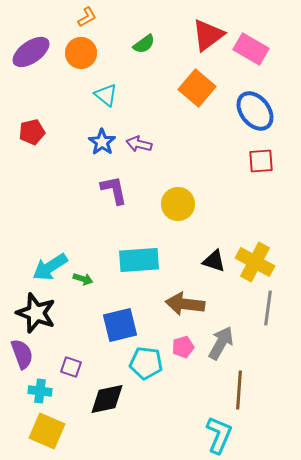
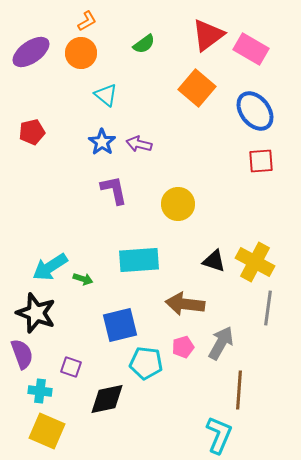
orange L-shape: moved 4 px down
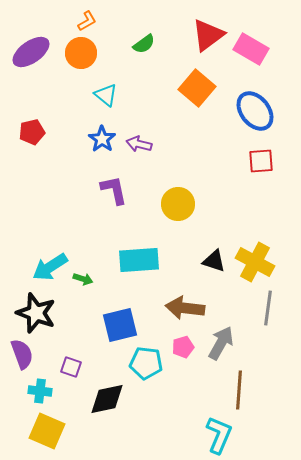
blue star: moved 3 px up
brown arrow: moved 4 px down
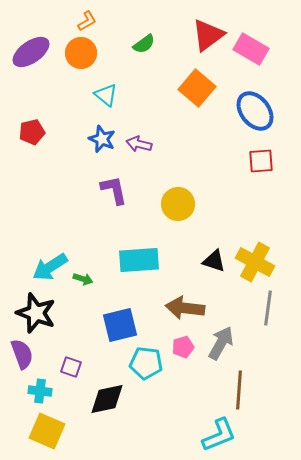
blue star: rotated 12 degrees counterclockwise
cyan L-shape: rotated 45 degrees clockwise
